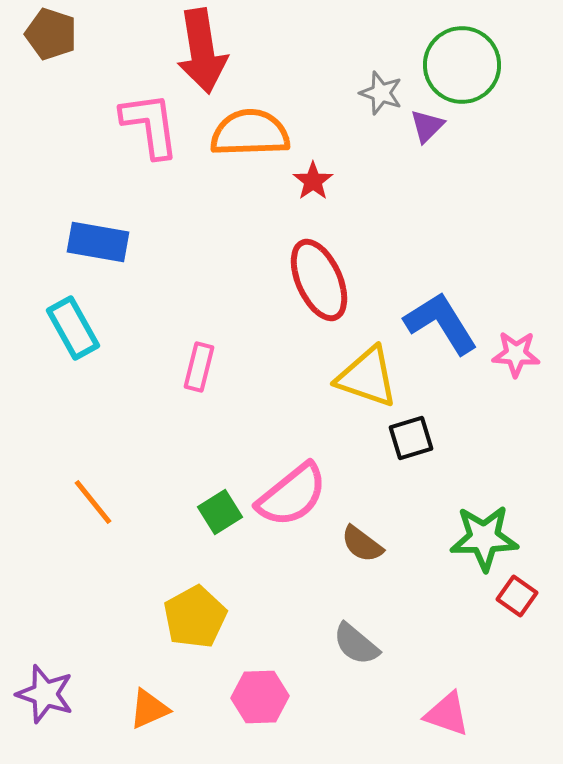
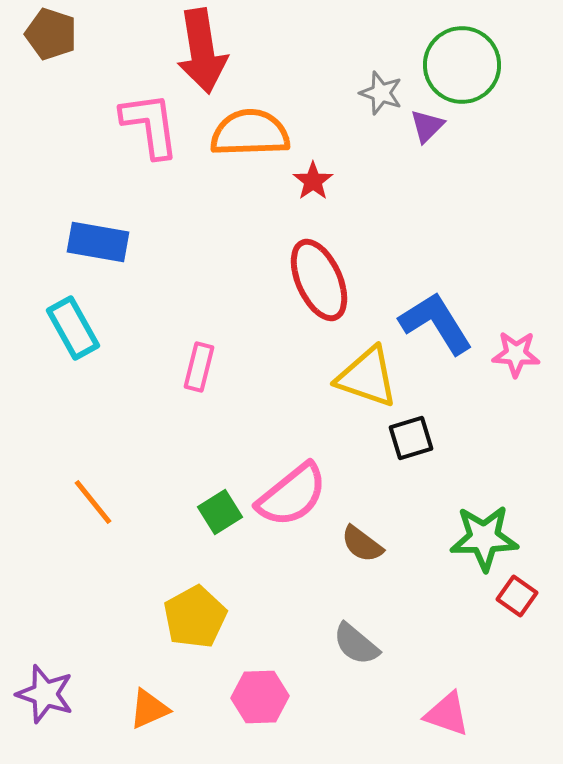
blue L-shape: moved 5 px left
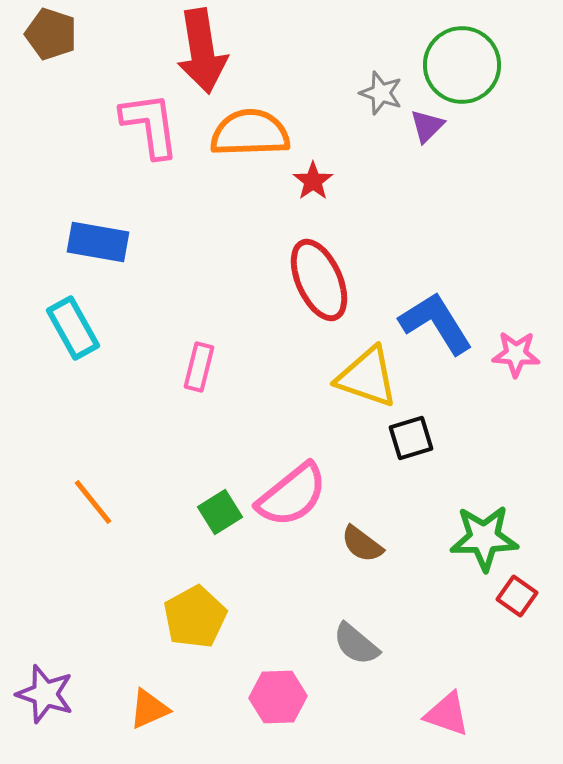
pink hexagon: moved 18 px right
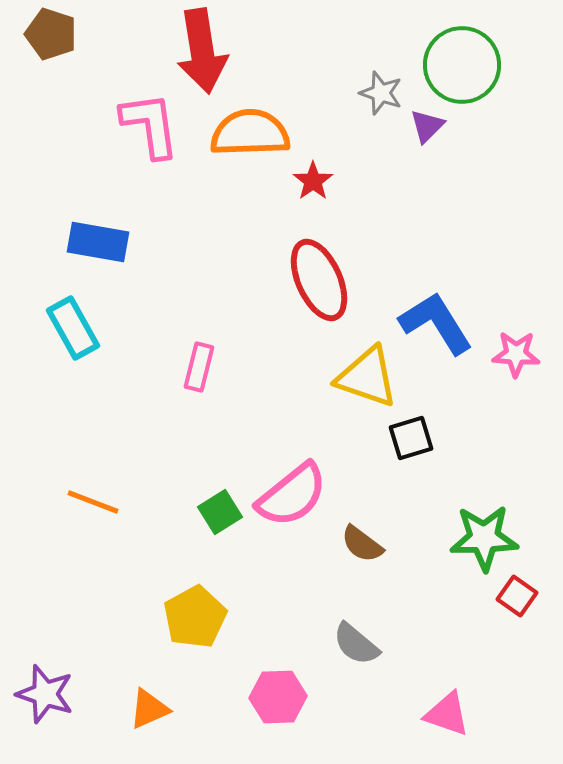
orange line: rotated 30 degrees counterclockwise
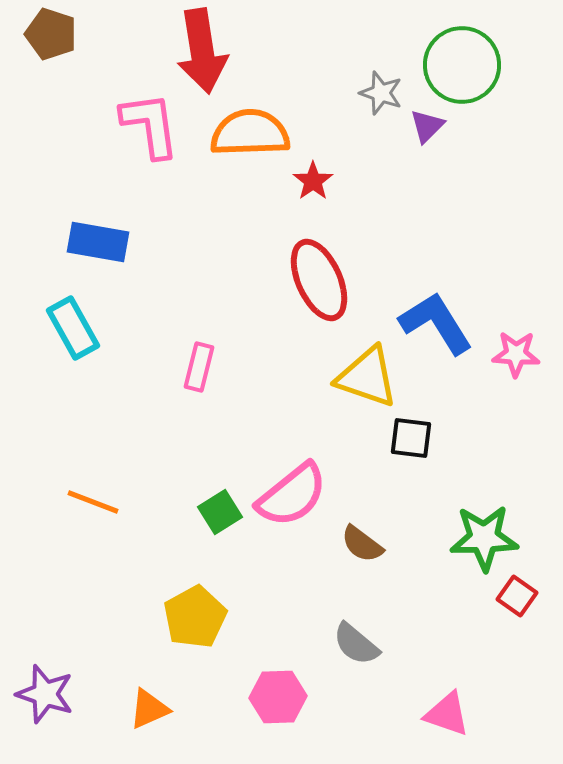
black square: rotated 24 degrees clockwise
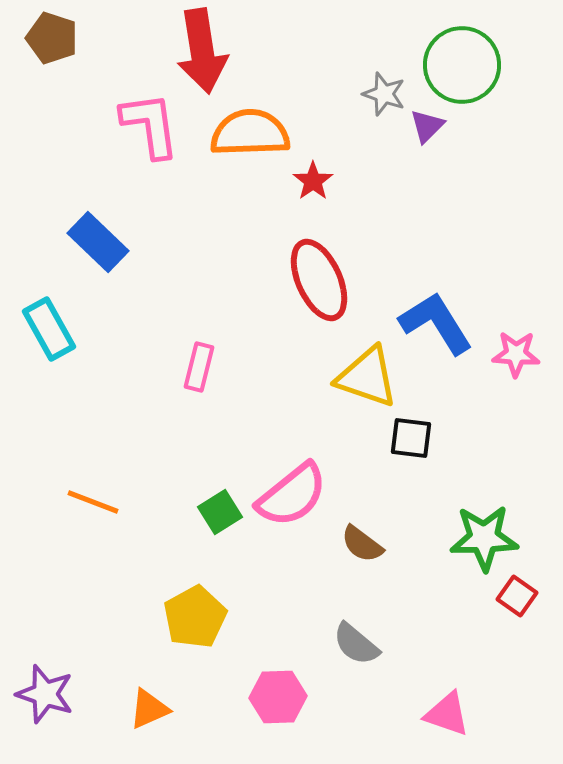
brown pentagon: moved 1 px right, 4 px down
gray star: moved 3 px right, 1 px down
blue rectangle: rotated 34 degrees clockwise
cyan rectangle: moved 24 px left, 1 px down
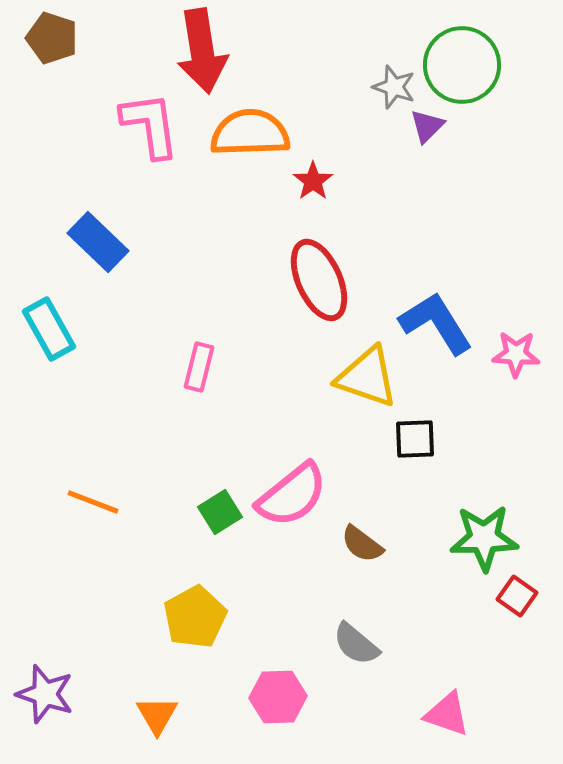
gray star: moved 10 px right, 7 px up
black square: moved 4 px right, 1 px down; rotated 9 degrees counterclockwise
orange triangle: moved 8 px right, 6 px down; rotated 36 degrees counterclockwise
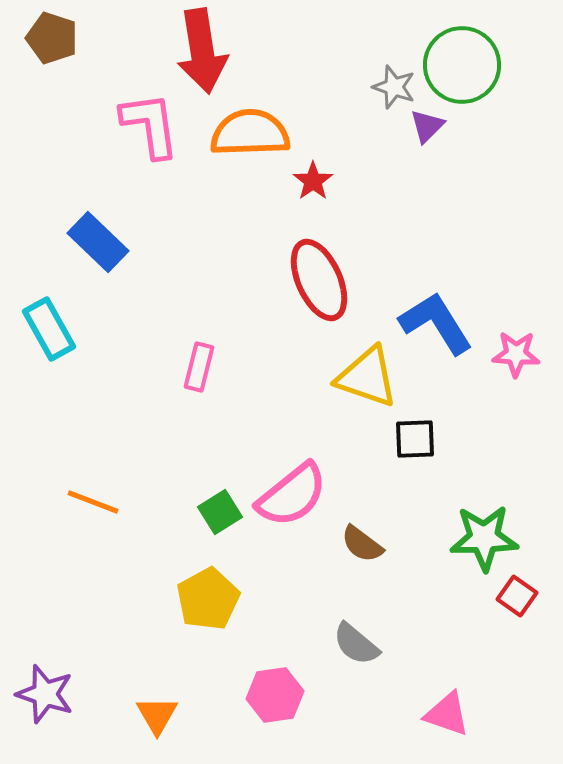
yellow pentagon: moved 13 px right, 18 px up
pink hexagon: moved 3 px left, 2 px up; rotated 6 degrees counterclockwise
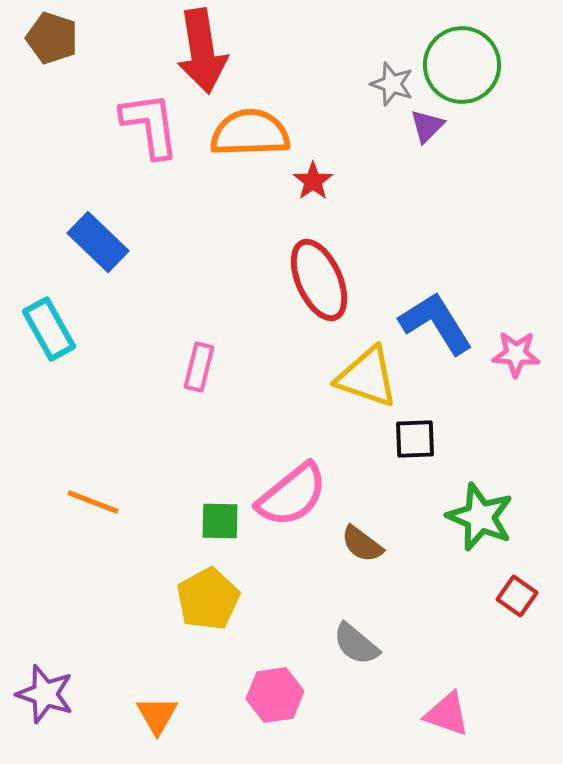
gray star: moved 2 px left, 3 px up
green square: moved 9 px down; rotated 33 degrees clockwise
green star: moved 4 px left, 21 px up; rotated 24 degrees clockwise
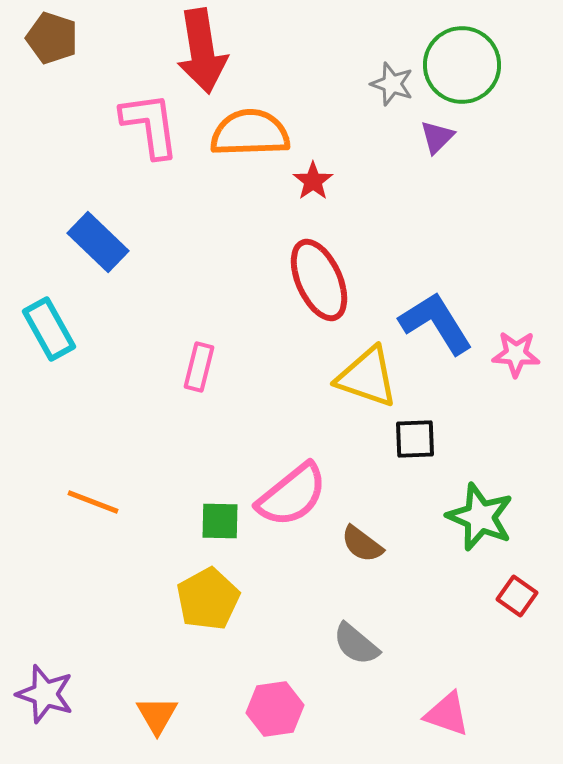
purple triangle: moved 10 px right, 11 px down
pink hexagon: moved 14 px down
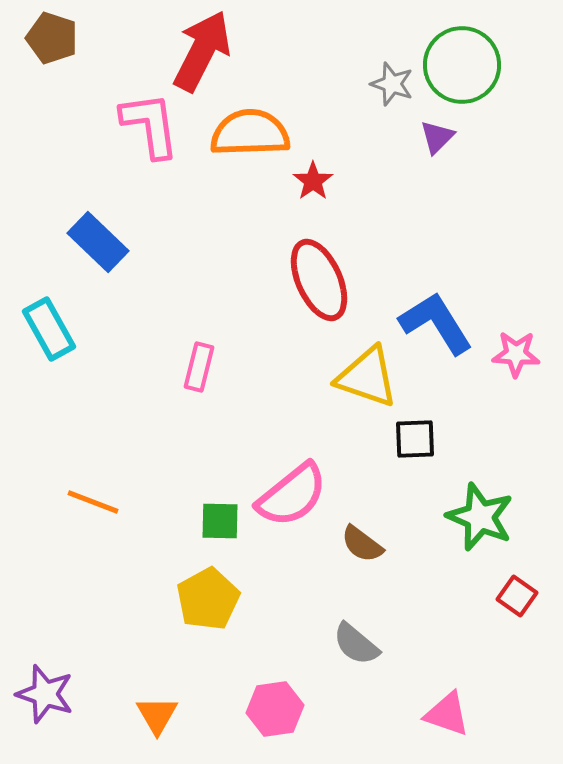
red arrow: rotated 144 degrees counterclockwise
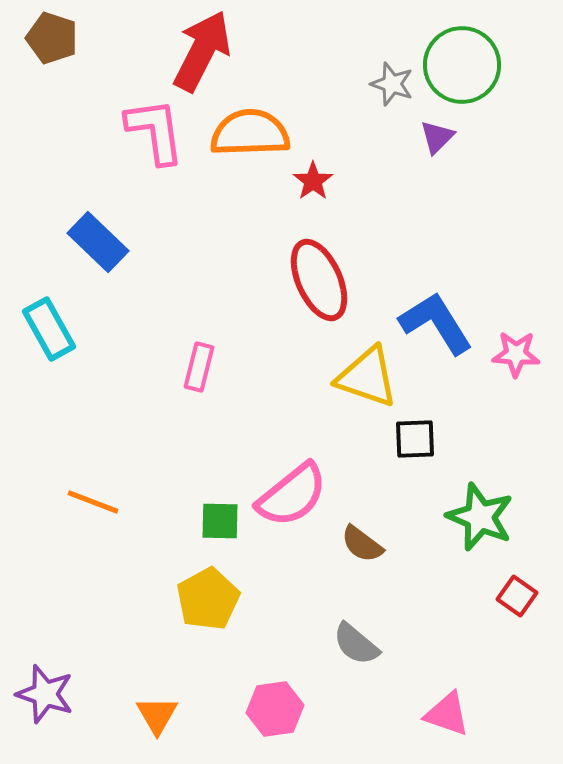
pink L-shape: moved 5 px right, 6 px down
